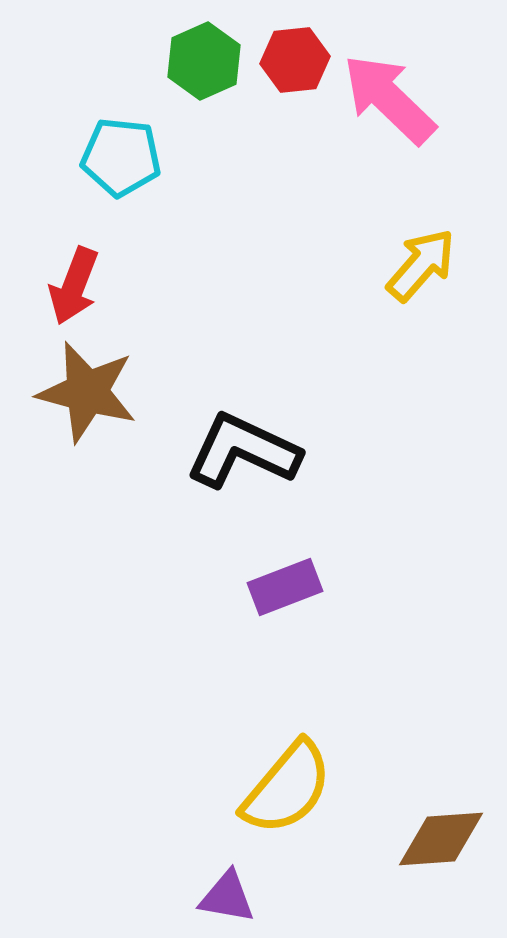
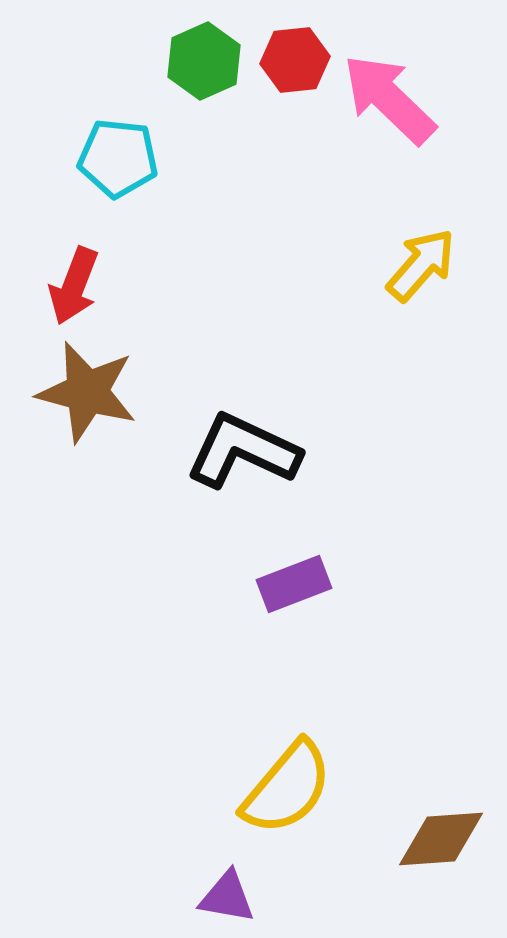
cyan pentagon: moved 3 px left, 1 px down
purple rectangle: moved 9 px right, 3 px up
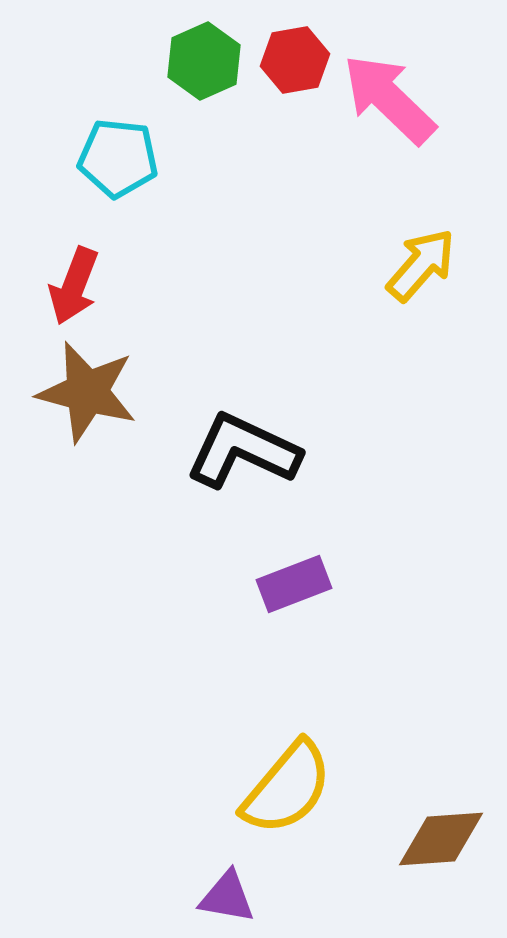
red hexagon: rotated 4 degrees counterclockwise
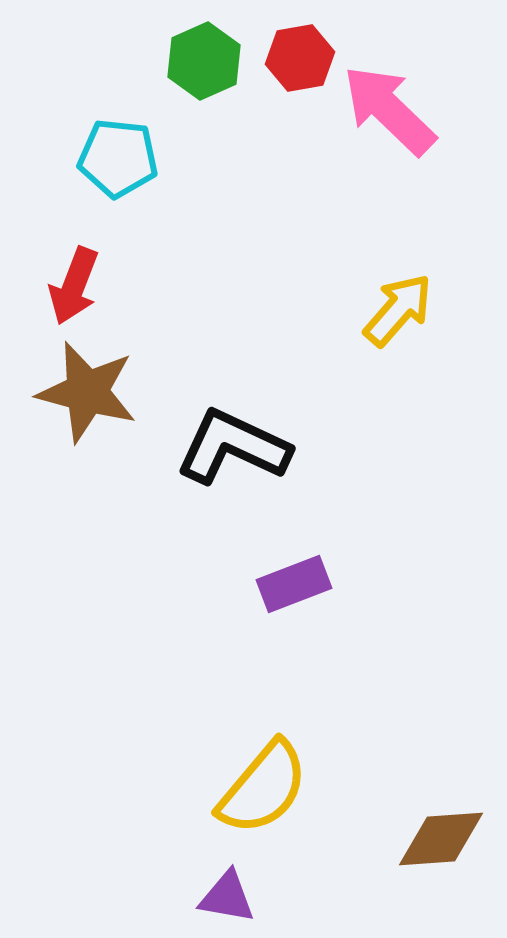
red hexagon: moved 5 px right, 2 px up
pink arrow: moved 11 px down
yellow arrow: moved 23 px left, 45 px down
black L-shape: moved 10 px left, 4 px up
yellow semicircle: moved 24 px left
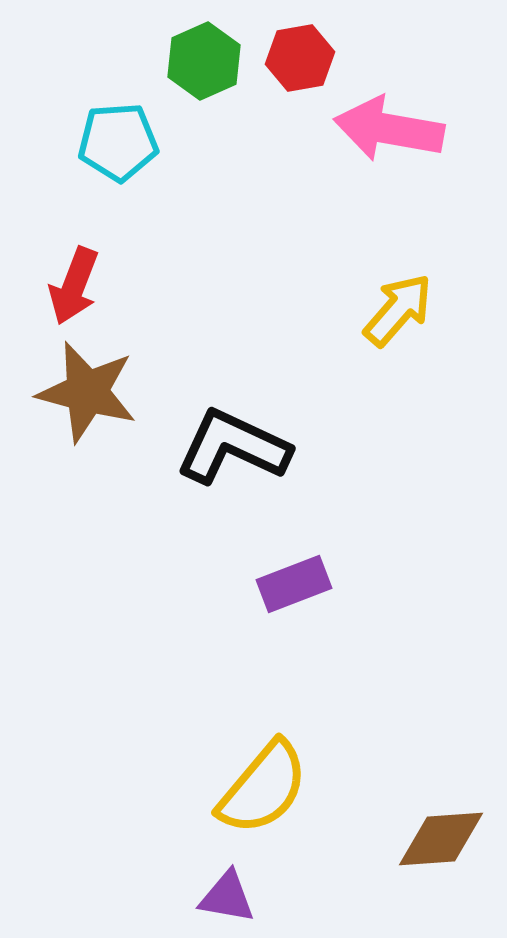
pink arrow: moved 19 px down; rotated 34 degrees counterclockwise
cyan pentagon: moved 16 px up; rotated 10 degrees counterclockwise
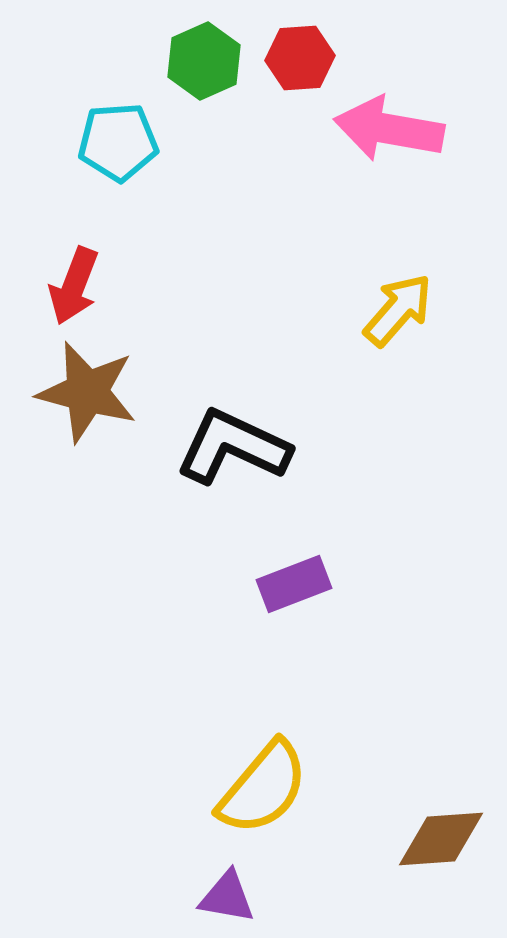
red hexagon: rotated 6 degrees clockwise
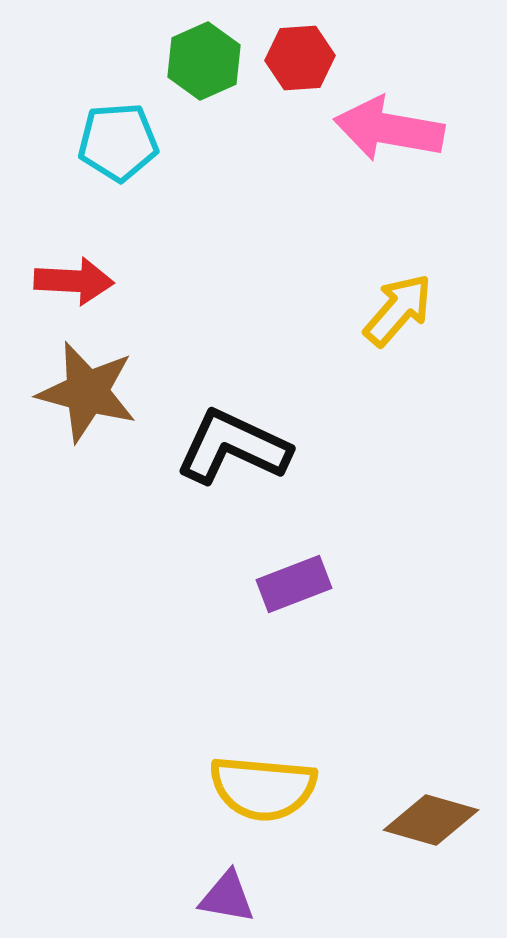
red arrow: moved 5 px up; rotated 108 degrees counterclockwise
yellow semicircle: rotated 55 degrees clockwise
brown diamond: moved 10 px left, 19 px up; rotated 20 degrees clockwise
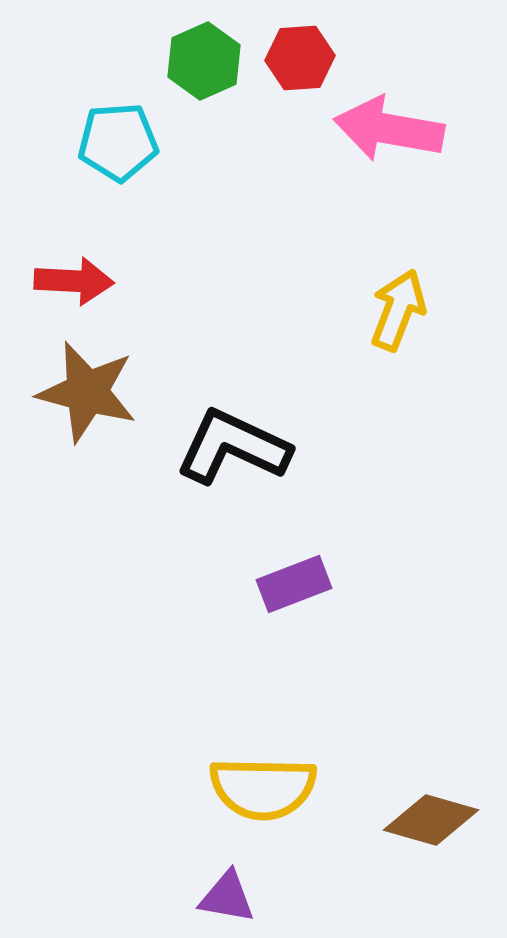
yellow arrow: rotated 20 degrees counterclockwise
yellow semicircle: rotated 4 degrees counterclockwise
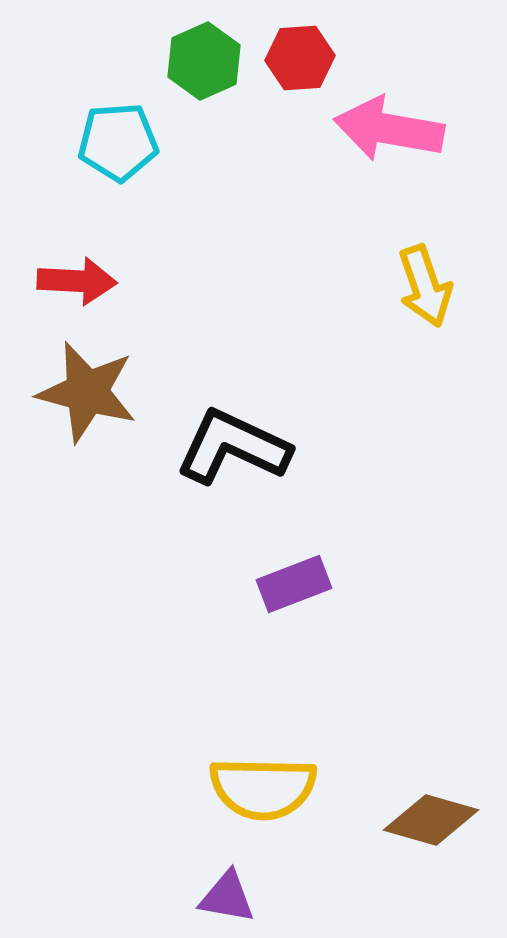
red arrow: moved 3 px right
yellow arrow: moved 27 px right, 24 px up; rotated 140 degrees clockwise
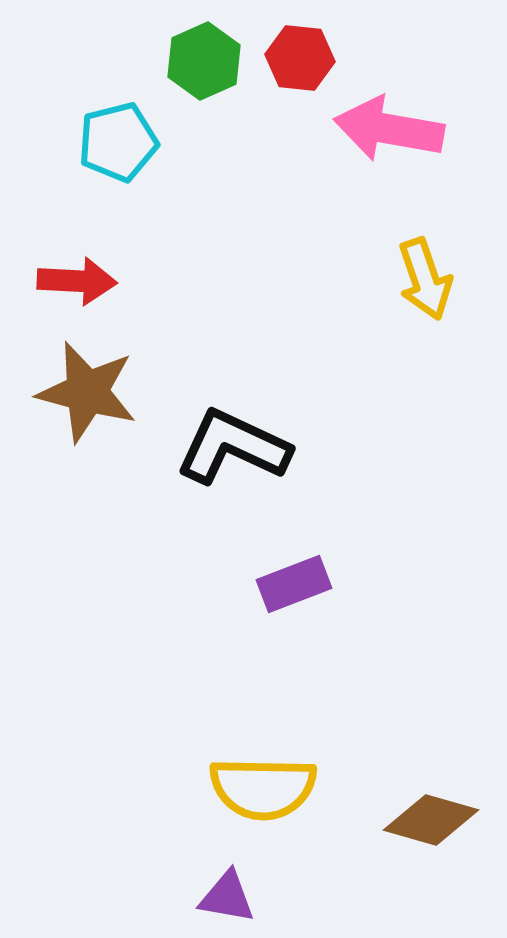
red hexagon: rotated 10 degrees clockwise
cyan pentagon: rotated 10 degrees counterclockwise
yellow arrow: moved 7 px up
